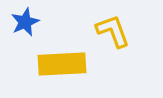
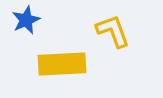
blue star: moved 1 px right, 2 px up
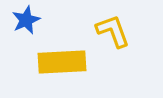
yellow rectangle: moved 2 px up
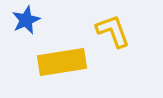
yellow rectangle: rotated 6 degrees counterclockwise
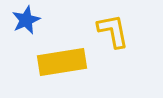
yellow L-shape: rotated 9 degrees clockwise
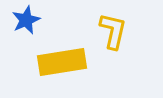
yellow L-shape: rotated 24 degrees clockwise
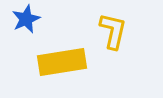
blue star: moved 1 px up
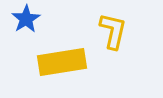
blue star: rotated 8 degrees counterclockwise
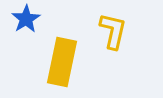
yellow rectangle: rotated 69 degrees counterclockwise
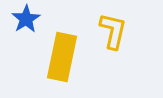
yellow rectangle: moved 5 px up
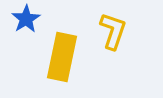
yellow L-shape: rotated 6 degrees clockwise
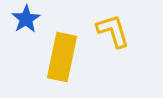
yellow L-shape: rotated 36 degrees counterclockwise
